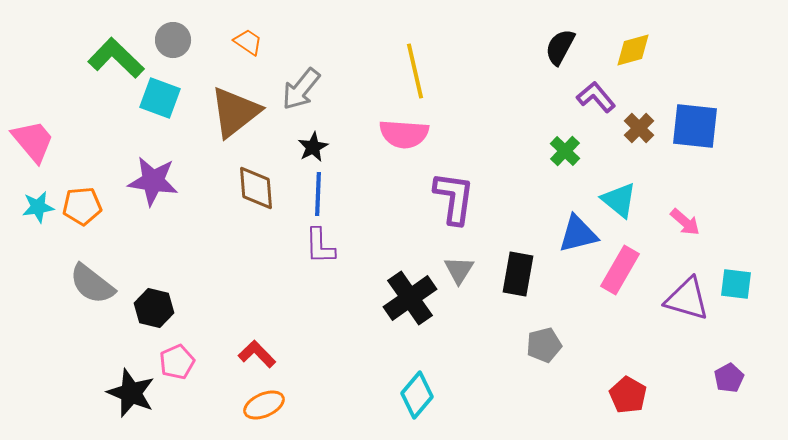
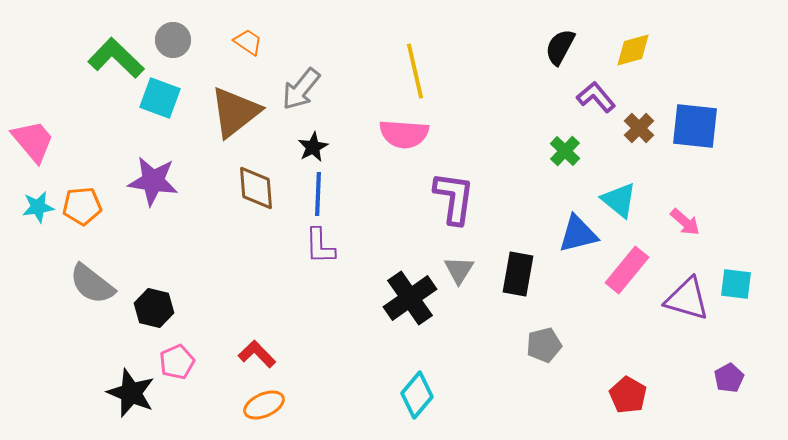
pink rectangle at (620, 270): moved 7 px right; rotated 9 degrees clockwise
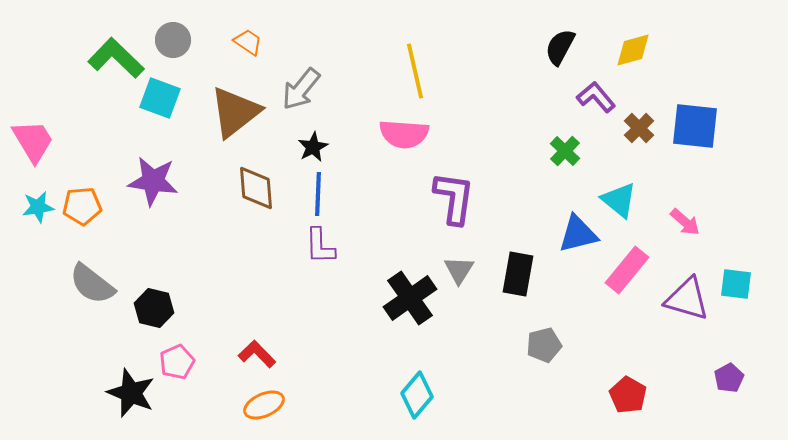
pink trapezoid at (33, 141): rotated 9 degrees clockwise
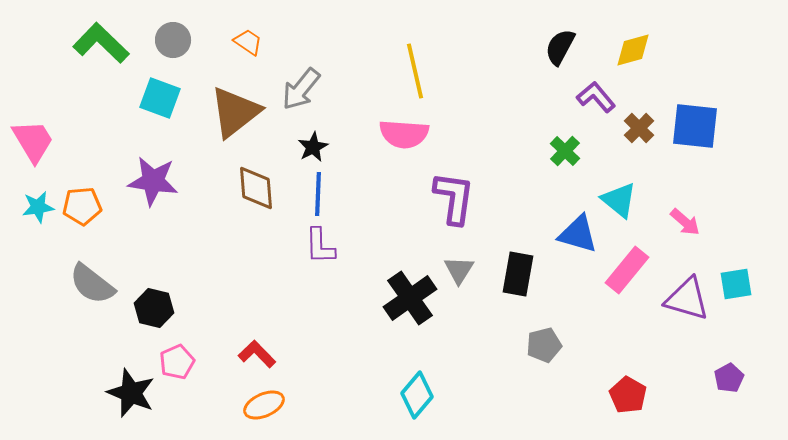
green L-shape at (116, 58): moved 15 px left, 15 px up
blue triangle at (578, 234): rotated 30 degrees clockwise
cyan square at (736, 284): rotated 16 degrees counterclockwise
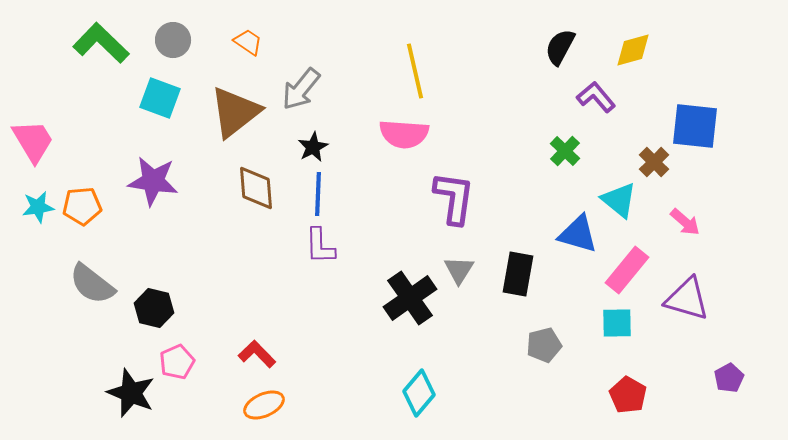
brown cross at (639, 128): moved 15 px right, 34 px down
cyan square at (736, 284): moved 119 px left, 39 px down; rotated 8 degrees clockwise
cyan diamond at (417, 395): moved 2 px right, 2 px up
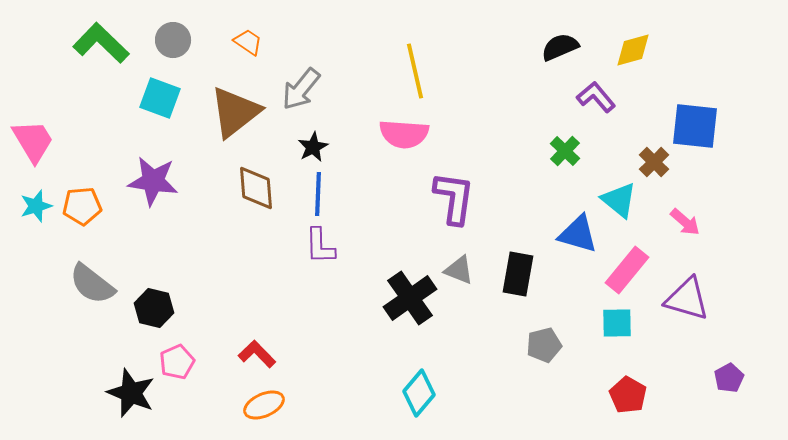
black semicircle at (560, 47): rotated 39 degrees clockwise
cyan star at (38, 207): moved 2 px left, 1 px up; rotated 8 degrees counterclockwise
gray triangle at (459, 270): rotated 40 degrees counterclockwise
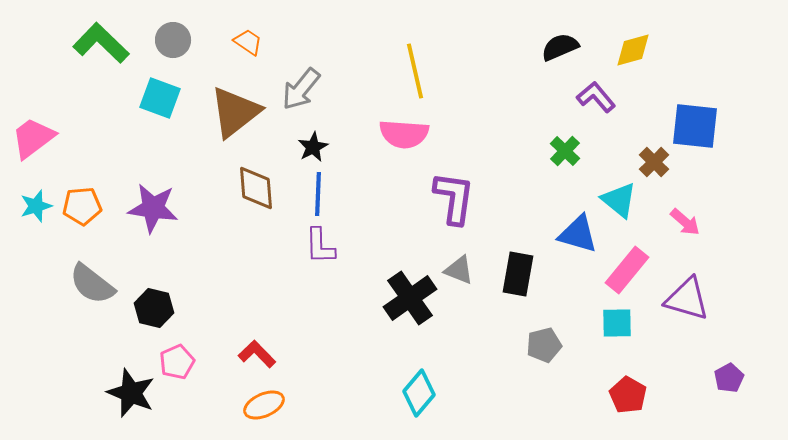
pink trapezoid at (33, 141): moved 3 px up; rotated 96 degrees counterclockwise
purple star at (153, 181): moved 27 px down
